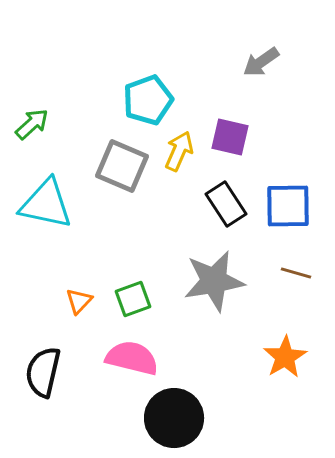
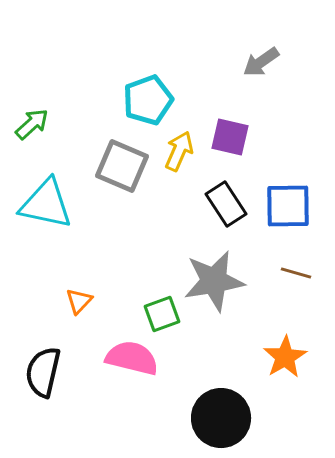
green square: moved 29 px right, 15 px down
black circle: moved 47 px right
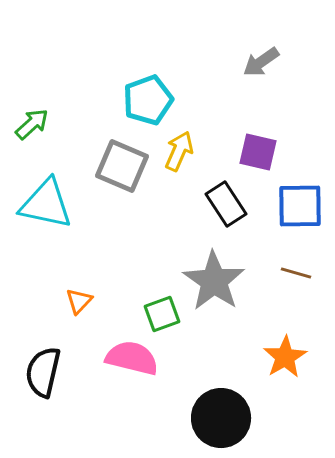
purple square: moved 28 px right, 15 px down
blue square: moved 12 px right
gray star: rotated 28 degrees counterclockwise
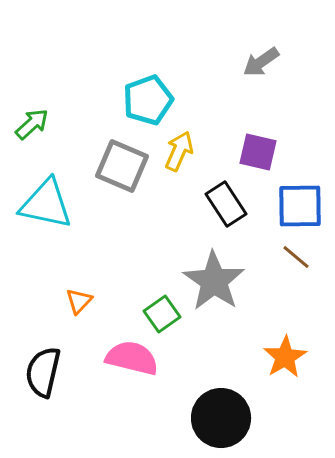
brown line: moved 16 px up; rotated 24 degrees clockwise
green square: rotated 15 degrees counterclockwise
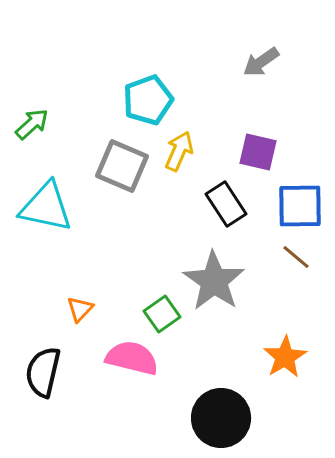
cyan triangle: moved 3 px down
orange triangle: moved 1 px right, 8 px down
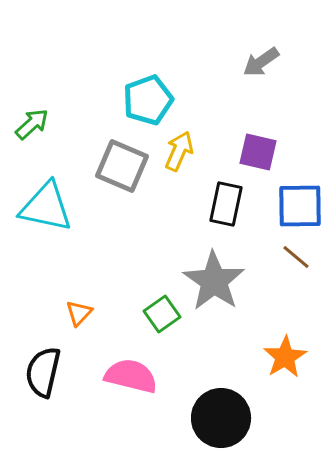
black rectangle: rotated 45 degrees clockwise
orange triangle: moved 1 px left, 4 px down
pink semicircle: moved 1 px left, 18 px down
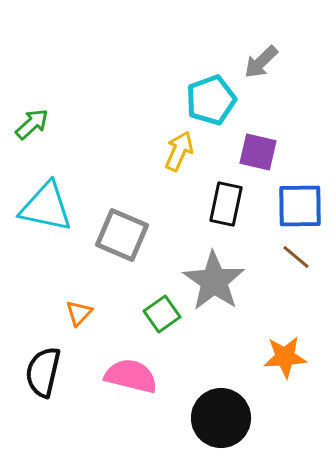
gray arrow: rotated 9 degrees counterclockwise
cyan pentagon: moved 63 px right
gray square: moved 69 px down
orange star: rotated 27 degrees clockwise
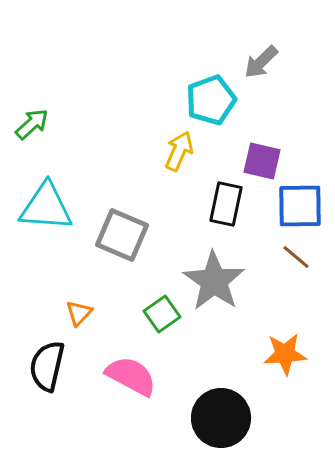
purple square: moved 4 px right, 9 px down
cyan triangle: rotated 8 degrees counterclockwise
orange star: moved 3 px up
black semicircle: moved 4 px right, 6 px up
pink semicircle: rotated 14 degrees clockwise
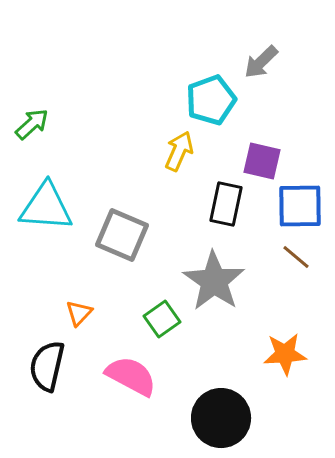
green square: moved 5 px down
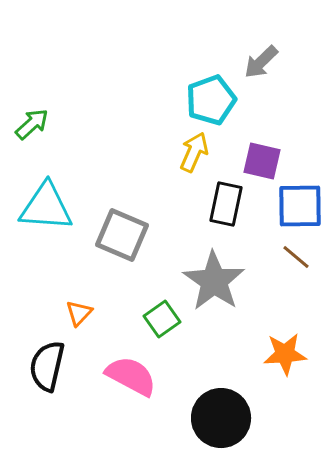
yellow arrow: moved 15 px right, 1 px down
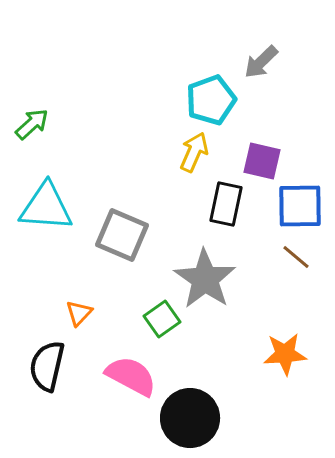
gray star: moved 9 px left, 2 px up
black circle: moved 31 px left
